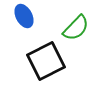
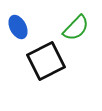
blue ellipse: moved 6 px left, 11 px down
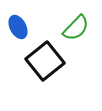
black square: moved 1 px left; rotated 12 degrees counterclockwise
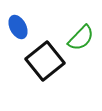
green semicircle: moved 5 px right, 10 px down
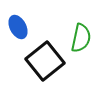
green semicircle: rotated 32 degrees counterclockwise
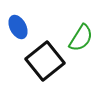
green semicircle: rotated 20 degrees clockwise
